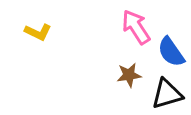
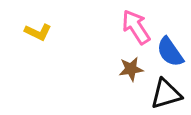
blue semicircle: moved 1 px left
brown star: moved 2 px right, 6 px up
black triangle: moved 1 px left
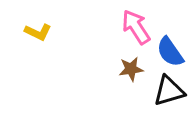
black triangle: moved 3 px right, 3 px up
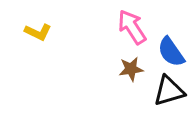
pink arrow: moved 4 px left
blue semicircle: moved 1 px right
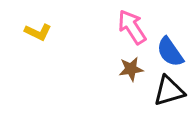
blue semicircle: moved 1 px left
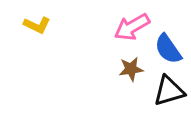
pink arrow: rotated 87 degrees counterclockwise
yellow L-shape: moved 1 px left, 7 px up
blue semicircle: moved 2 px left, 3 px up
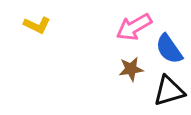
pink arrow: moved 2 px right
blue semicircle: moved 1 px right
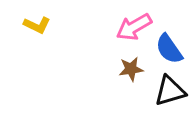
black triangle: moved 1 px right
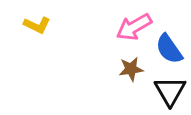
black triangle: rotated 44 degrees counterclockwise
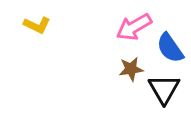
blue semicircle: moved 1 px right, 1 px up
black triangle: moved 6 px left, 2 px up
